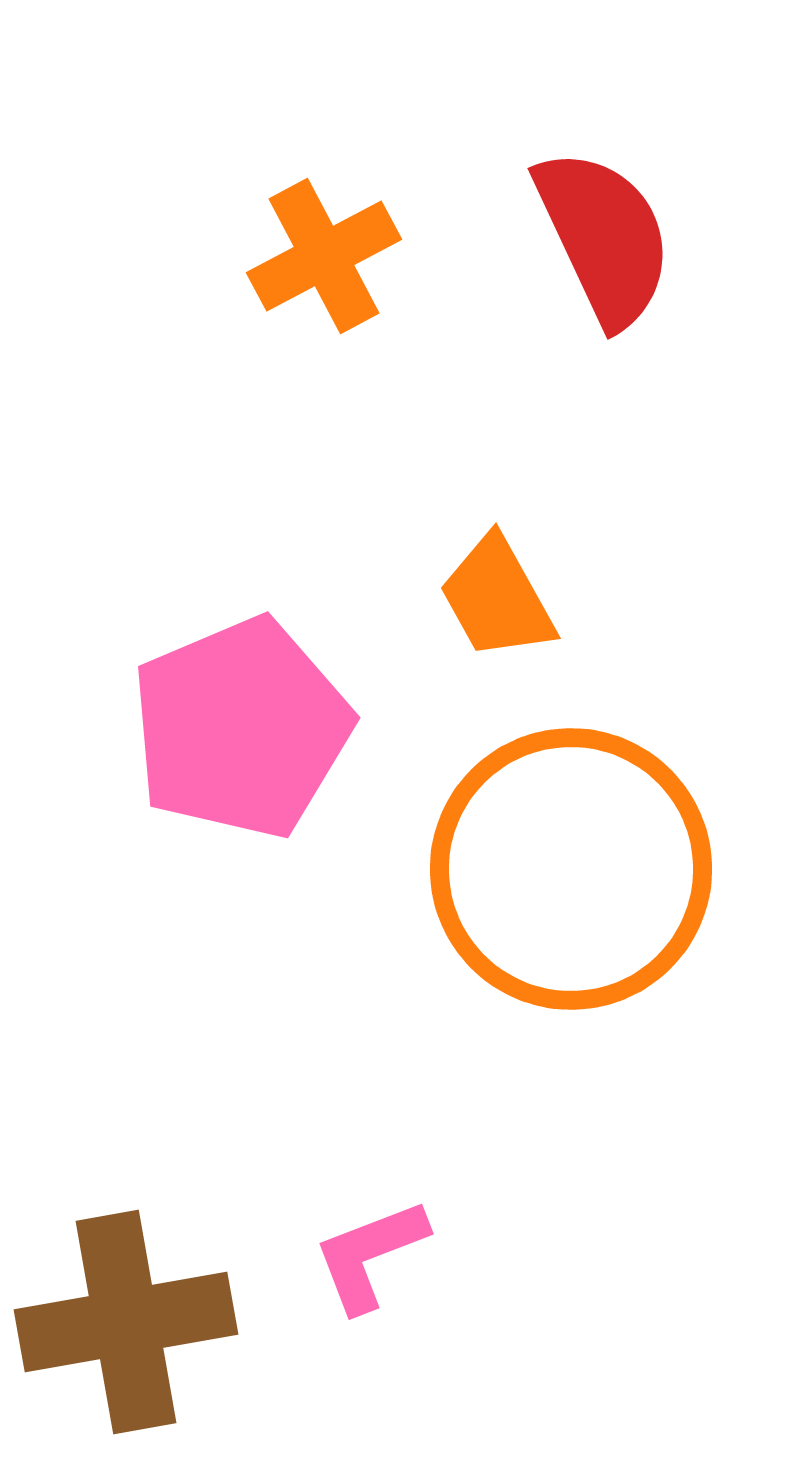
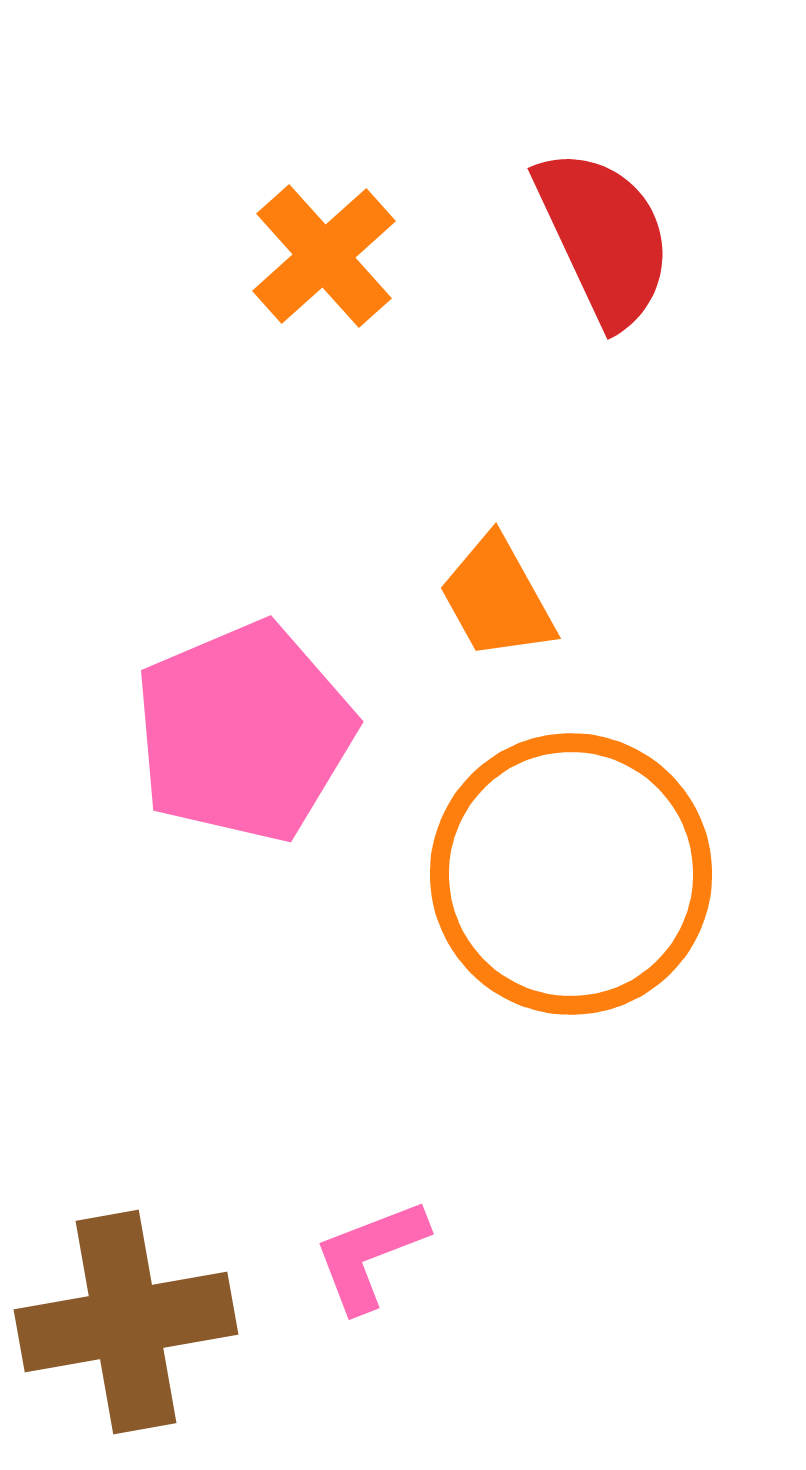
orange cross: rotated 14 degrees counterclockwise
pink pentagon: moved 3 px right, 4 px down
orange circle: moved 5 px down
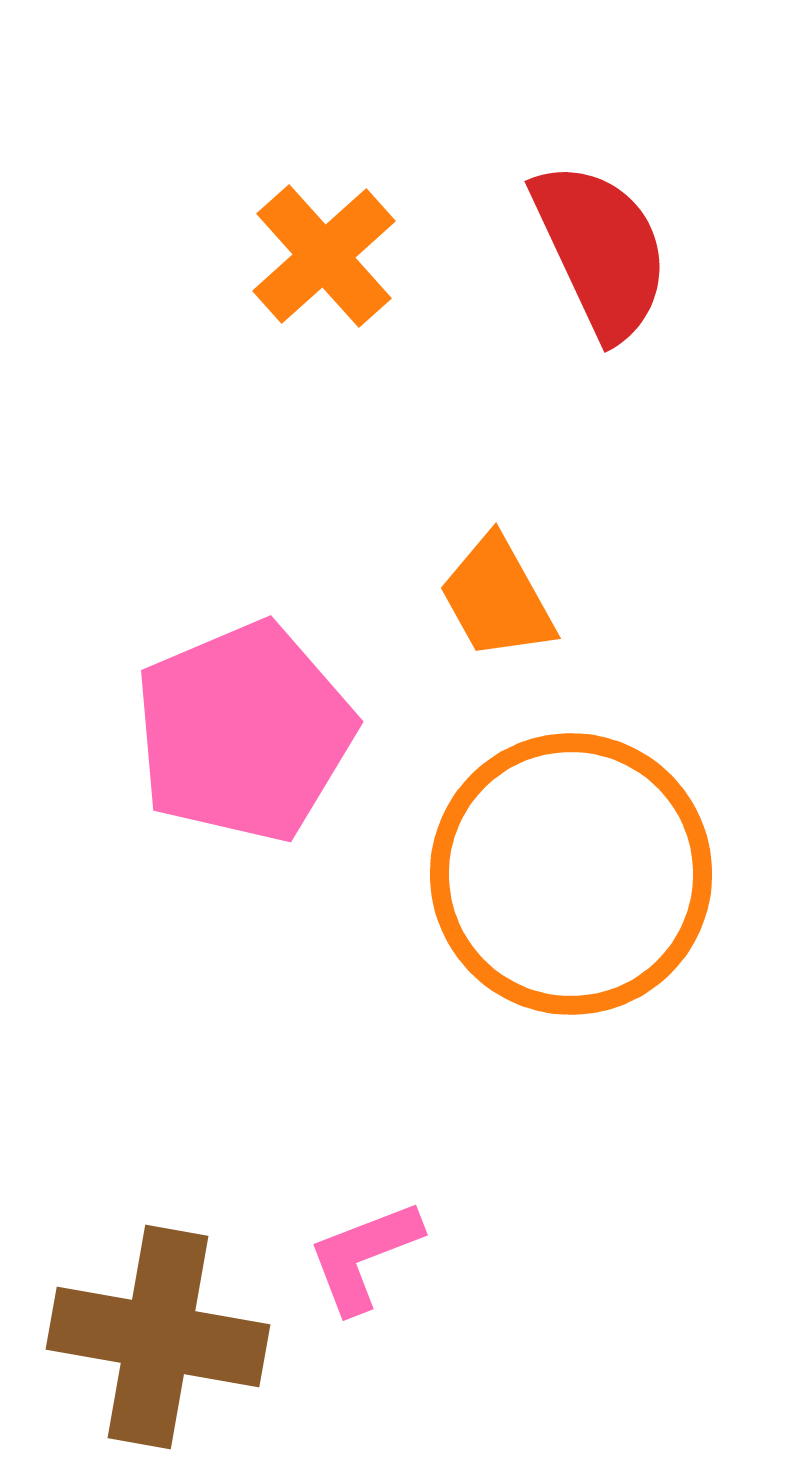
red semicircle: moved 3 px left, 13 px down
pink L-shape: moved 6 px left, 1 px down
brown cross: moved 32 px right, 15 px down; rotated 20 degrees clockwise
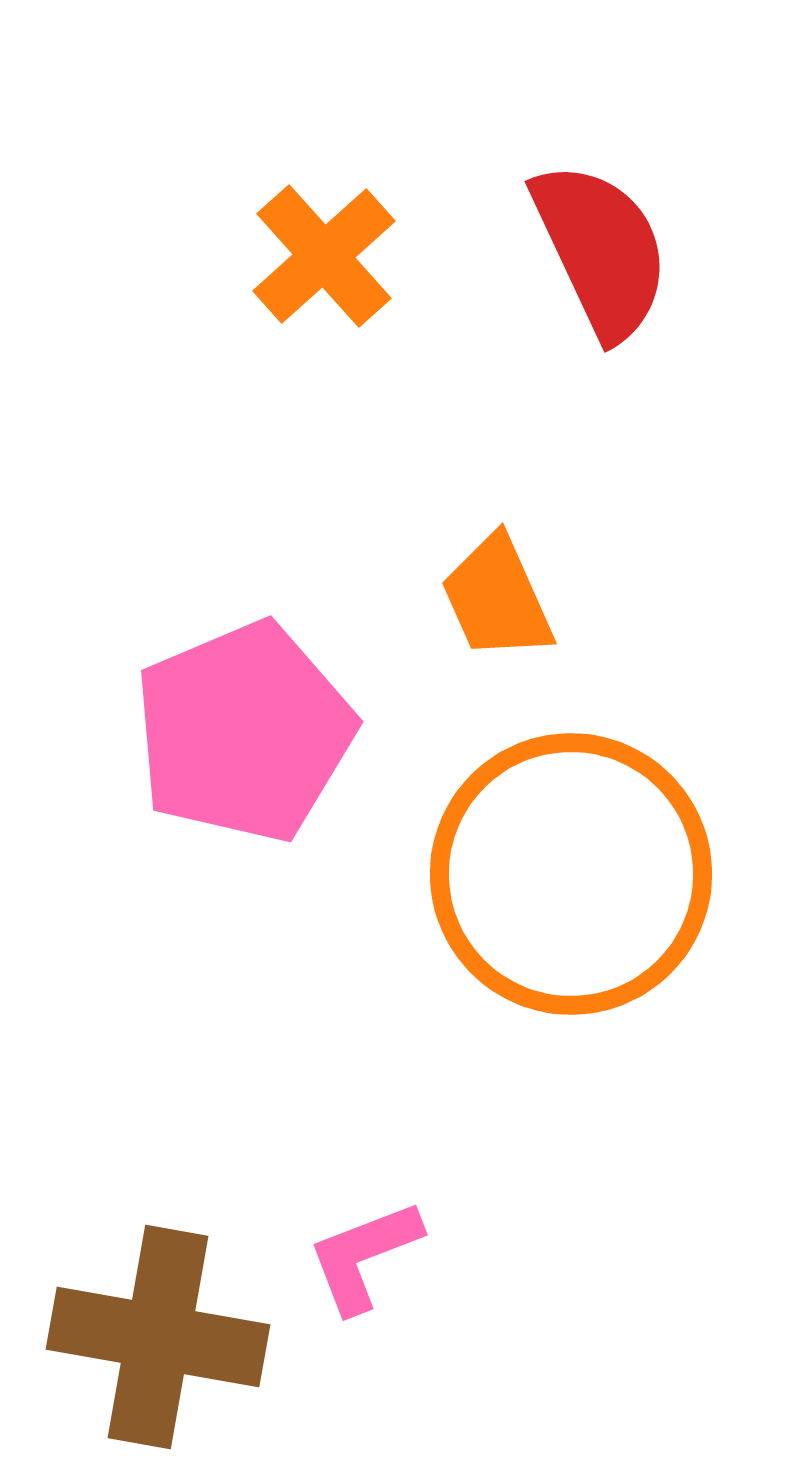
orange trapezoid: rotated 5 degrees clockwise
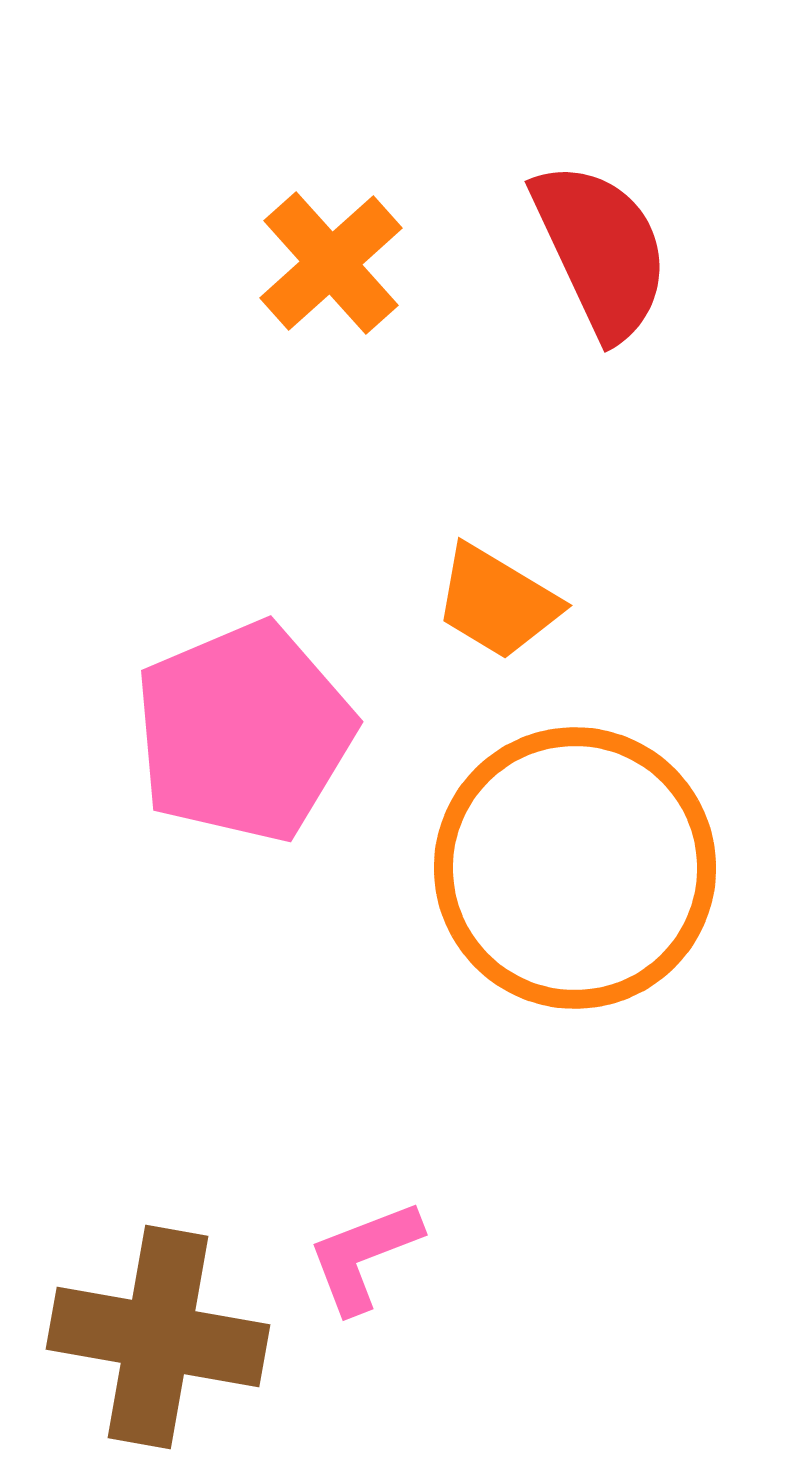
orange cross: moved 7 px right, 7 px down
orange trapezoid: moved 4 px down; rotated 35 degrees counterclockwise
orange circle: moved 4 px right, 6 px up
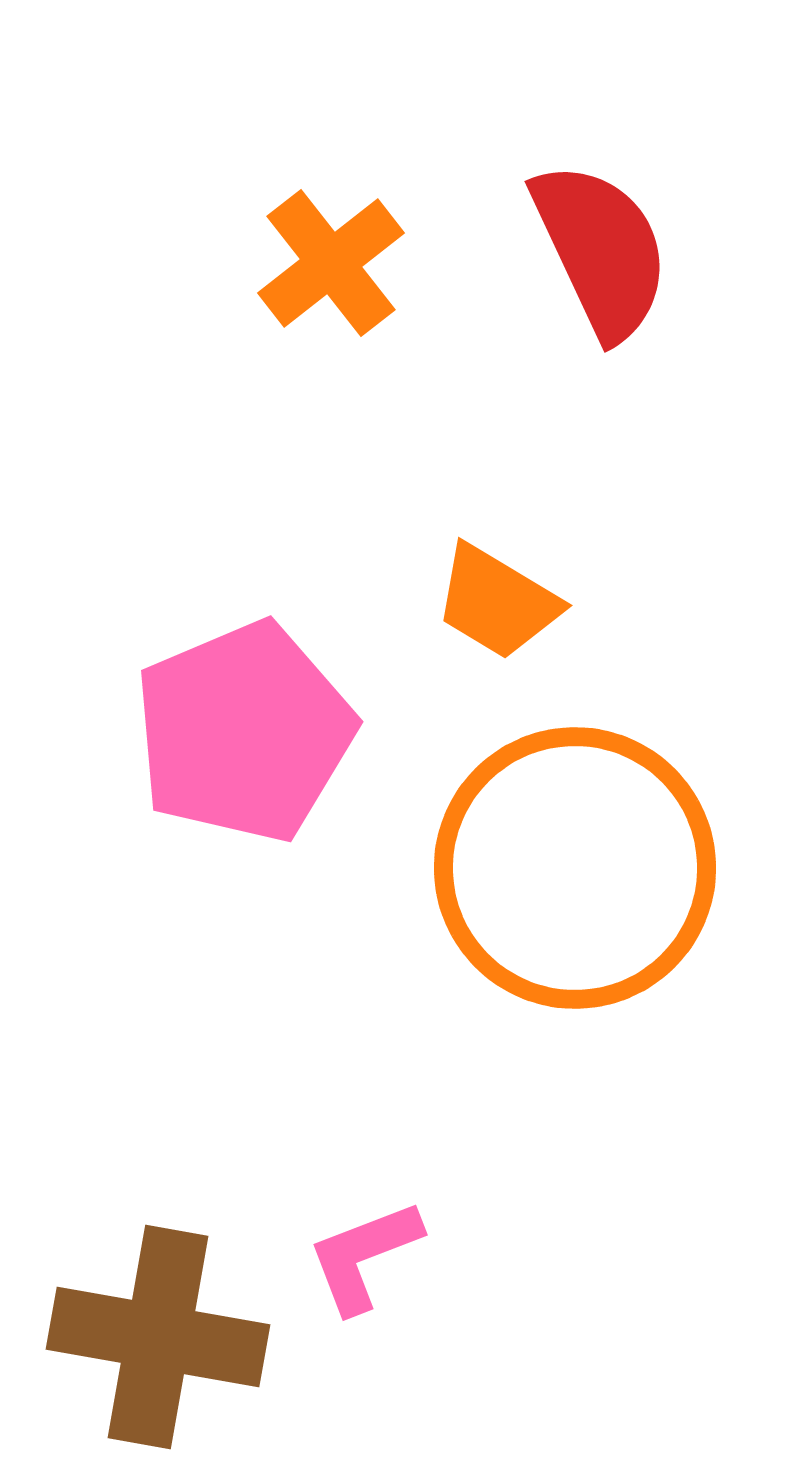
orange cross: rotated 4 degrees clockwise
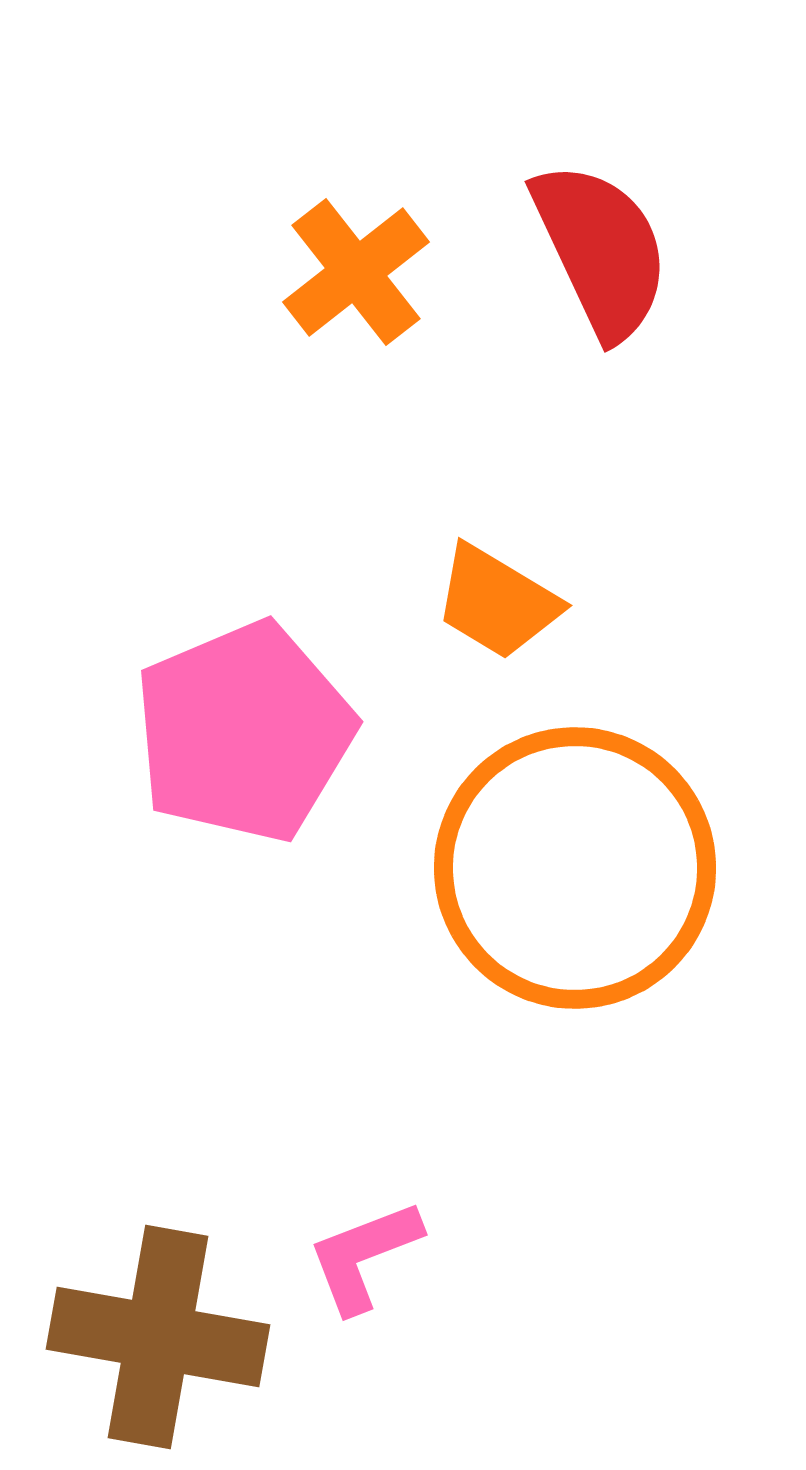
orange cross: moved 25 px right, 9 px down
